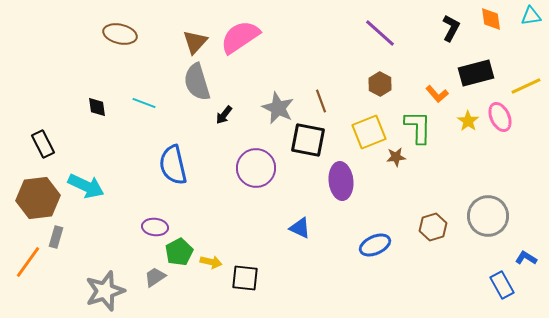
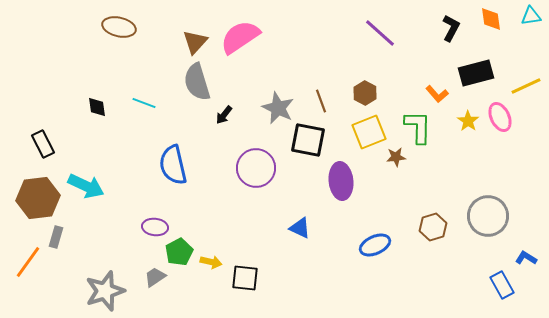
brown ellipse at (120, 34): moved 1 px left, 7 px up
brown hexagon at (380, 84): moved 15 px left, 9 px down
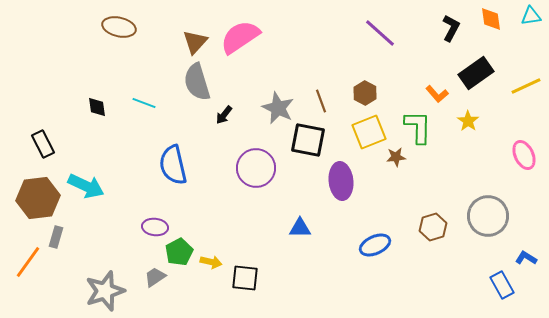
black rectangle at (476, 73): rotated 20 degrees counterclockwise
pink ellipse at (500, 117): moved 24 px right, 38 px down
blue triangle at (300, 228): rotated 25 degrees counterclockwise
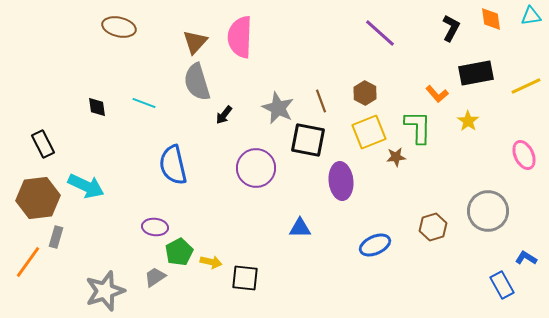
pink semicircle at (240, 37): rotated 54 degrees counterclockwise
black rectangle at (476, 73): rotated 24 degrees clockwise
gray circle at (488, 216): moved 5 px up
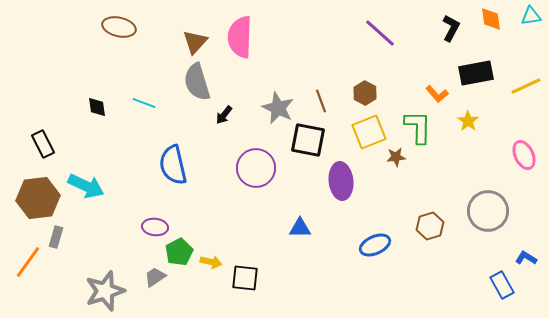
brown hexagon at (433, 227): moved 3 px left, 1 px up
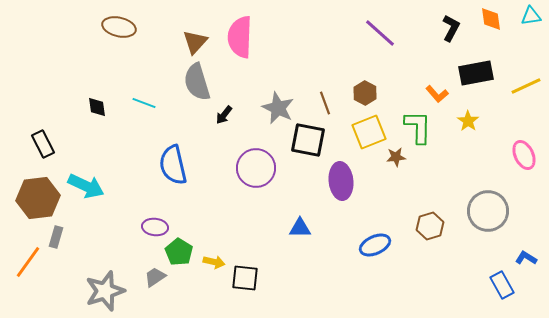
brown line at (321, 101): moved 4 px right, 2 px down
green pentagon at (179, 252): rotated 12 degrees counterclockwise
yellow arrow at (211, 262): moved 3 px right
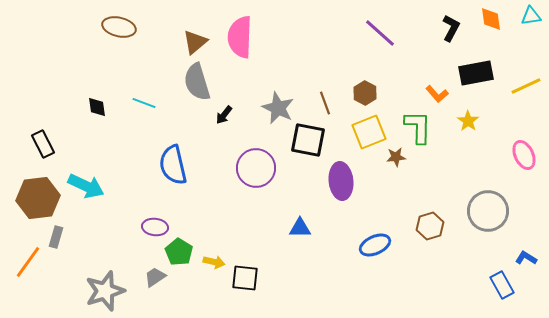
brown triangle at (195, 42): rotated 8 degrees clockwise
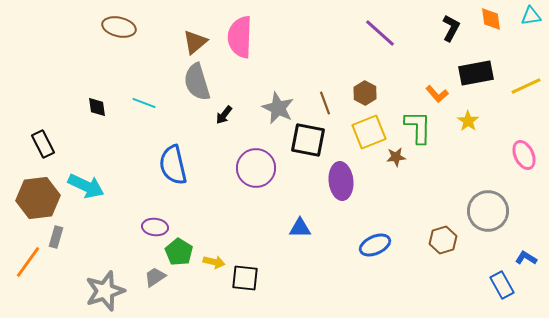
brown hexagon at (430, 226): moved 13 px right, 14 px down
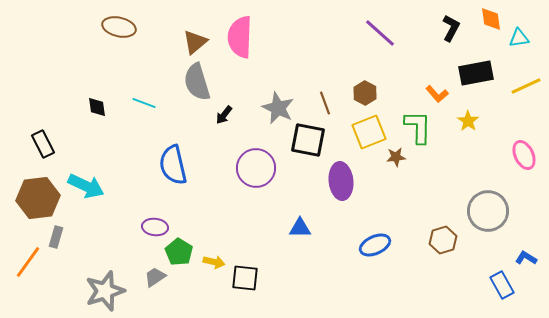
cyan triangle at (531, 16): moved 12 px left, 22 px down
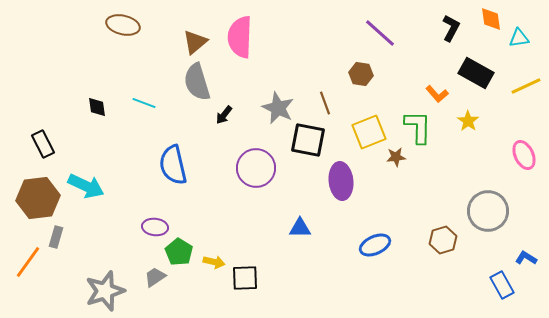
brown ellipse at (119, 27): moved 4 px right, 2 px up
black rectangle at (476, 73): rotated 40 degrees clockwise
brown hexagon at (365, 93): moved 4 px left, 19 px up; rotated 20 degrees counterclockwise
black square at (245, 278): rotated 8 degrees counterclockwise
